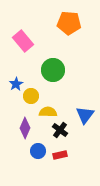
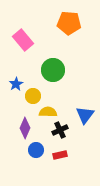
pink rectangle: moved 1 px up
yellow circle: moved 2 px right
black cross: rotated 28 degrees clockwise
blue circle: moved 2 px left, 1 px up
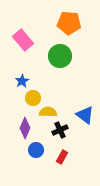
green circle: moved 7 px right, 14 px up
blue star: moved 6 px right, 3 px up
yellow circle: moved 2 px down
blue triangle: rotated 30 degrees counterclockwise
red rectangle: moved 2 px right, 2 px down; rotated 48 degrees counterclockwise
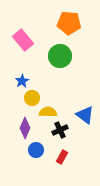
yellow circle: moved 1 px left
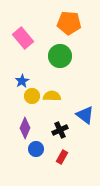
pink rectangle: moved 2 px up
yellow circle: moved 2 px up
yellow semicircle: moved 4 px right, 16 px up
blue circle: moved 1 px up
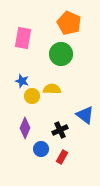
orange pentagon: rotated 20 degrees clockwise
pink rectangle: rotated 50 degrees clockwise
green circle: moved 1 px right, 2 px up
blue star: rotated 24 degrees counterclockwise
yellow semicircle: moved 7 px up
blue circle: moved 5 px right
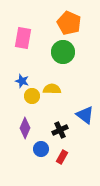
green circle: moved 2 px right, 2 px up
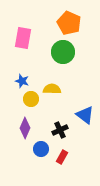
yellow circle: moved 1 px left, 3 px down
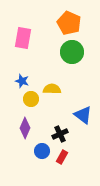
green circle: moved 9 px right
blue triangle: moved 2 px left
black cross: moved 4 px down
blue circle: moved 1 px right, 2 px down
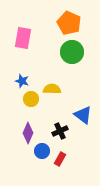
purple diamond: moved 3 px right, 5 px down
black cross: moved 3 px up
red rectangle: moved 2 px left, 2 px down
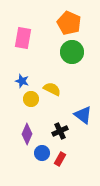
yellow semicircle: rotated 24 degrees clockwise
purple diamond: moved 1 px left, 1 px down
blue circle: moved 2 px down
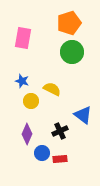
orange pentagon: rotated 30 degrees clockwise
yellow circle: moved 2 px down
red rectangle: rotated 56 degrees clockwise
